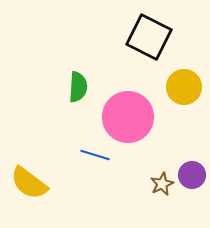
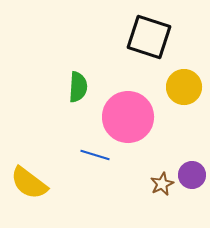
black square: rotated 9 degrees counterclockwise
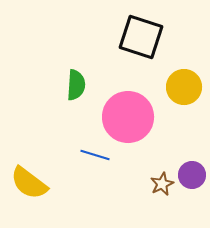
black square: moved 8 px left
green semicircle: moved 2 px left, 2 px up
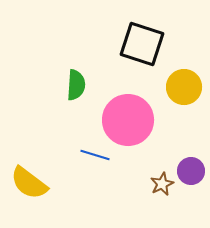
black square: moved 1 px right, 7 px down
pink circle: moved 3 px down
purple circle: moved 1 px left, 4 px up
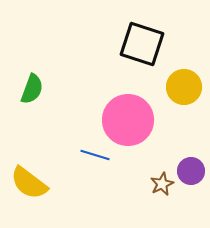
green semicircle: moved 44 px left, 4 px down; rotated 16 degrees clockwise
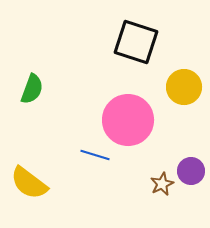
black square: moved 6 px left, 2 px up
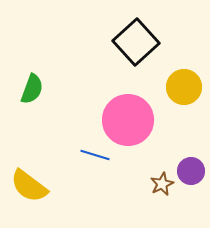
black square: rotated 30 degrees clockwise
yellow semicircle: moved 3 px down
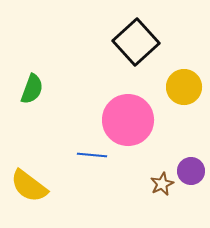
blue line: moved 3 px left; rotated 12 degrees counterclockwise
